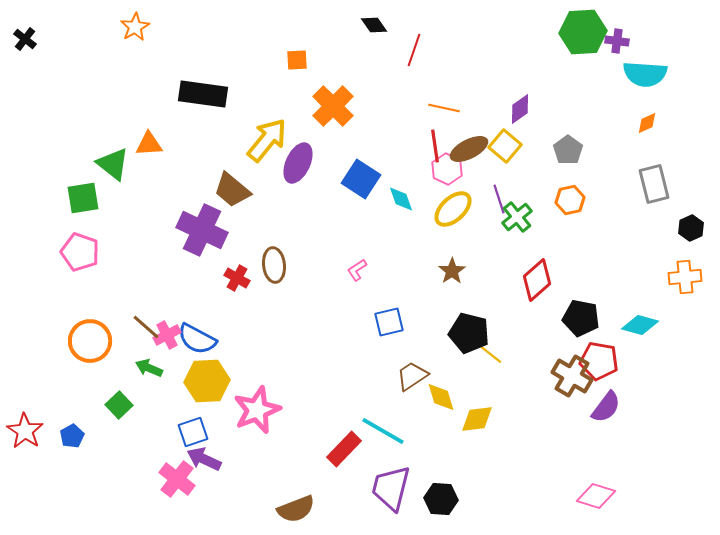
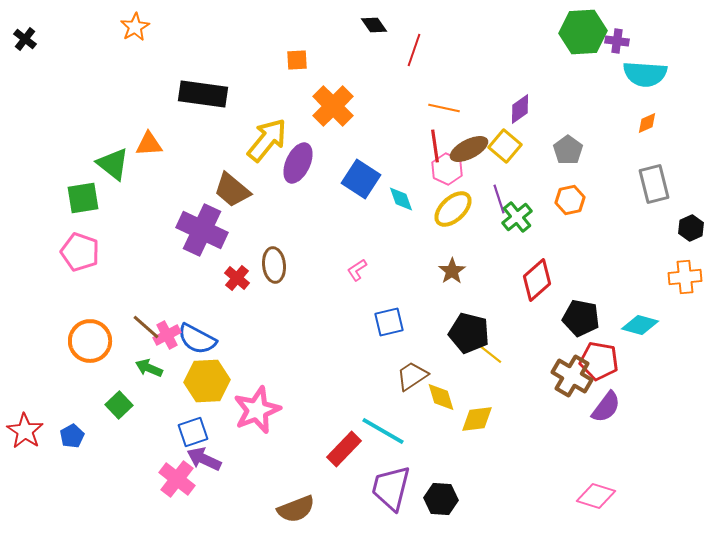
red cross at (237, 278): rotated 10 degrees clockwise
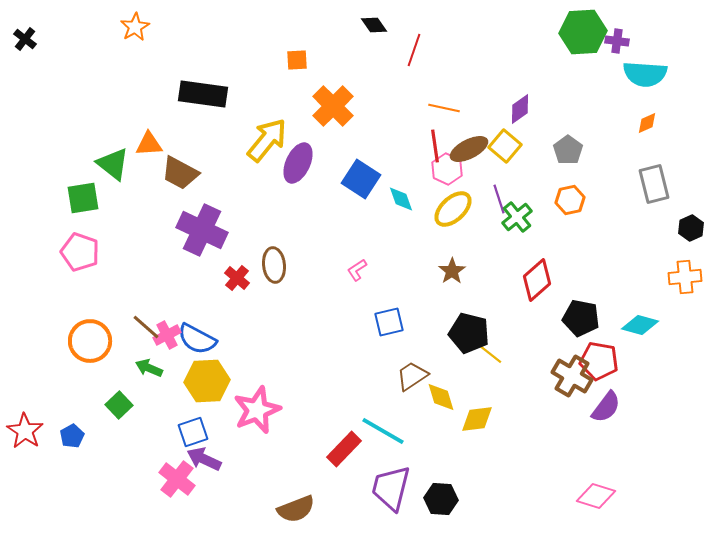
brown trapezoid at (232, 190): moved 52 px left, 17 px up; rotated 12 degrees counterclockwise
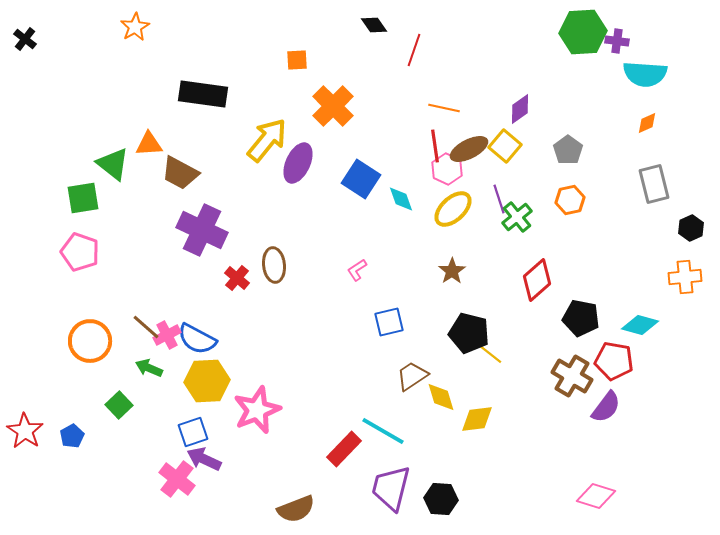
red pentagon at (599, 361): moved 15 px right
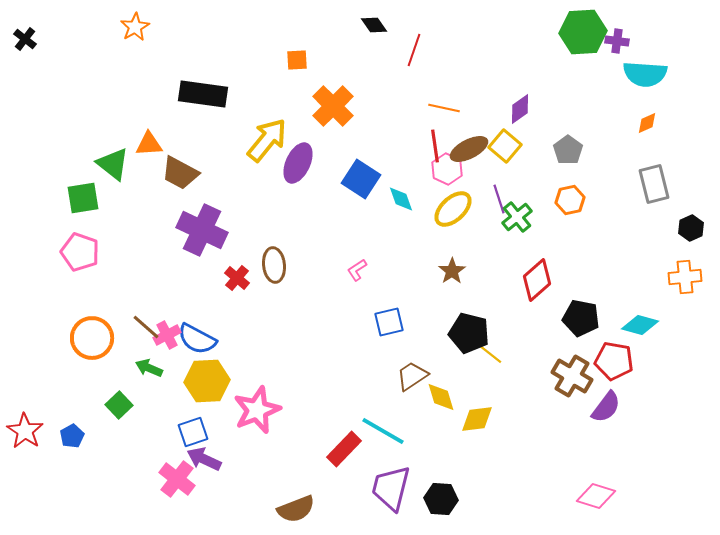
orange circle at (90, 341): moved 2 px right, 3 px up
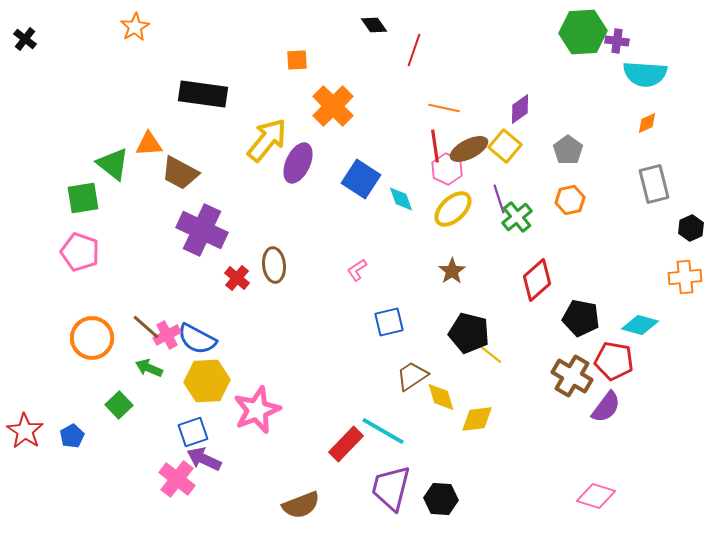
red rectangle at (344, 449): moved 2 px right, 5 px up
brown semicircle at (296, 509): moved 5 px right, 4 px up
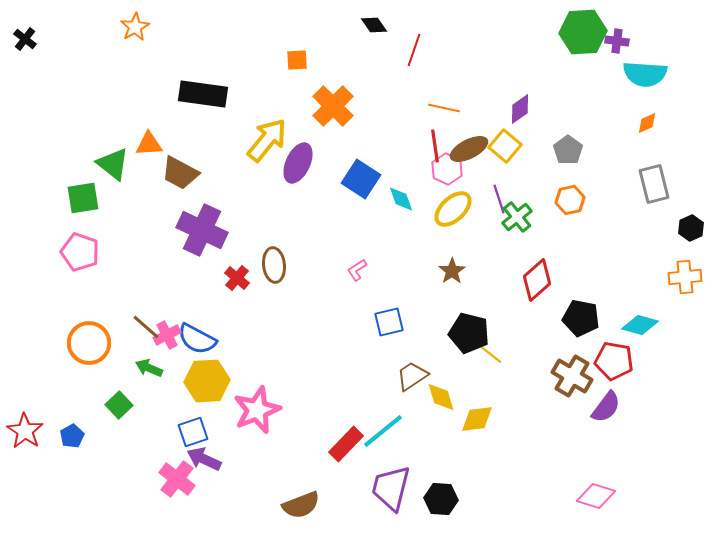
orange circle at (92, 338): moved 3 px left, 5 px down
cyan line at (383, 431): rotated 69 degrees counterclockwise
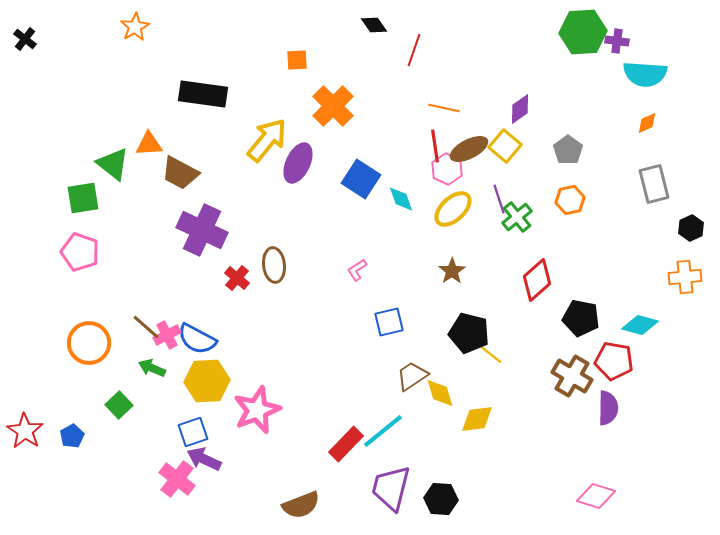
green arrow at (149, 368): moved 3 px right
yellow diamond at (441, 397): moved 1 px left, 4 px up
purple semicircle at (606, 407): moved 2 px right, 1 px down; rotated 36 degrees counterclockwise
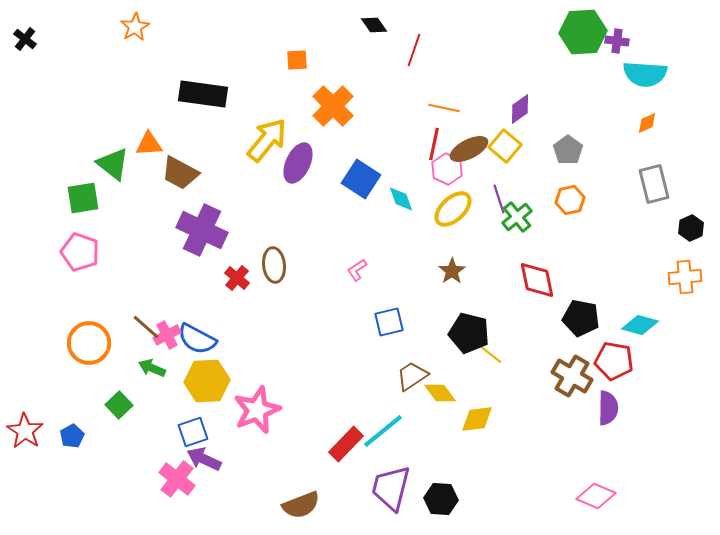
red line at (435, 146): moved 1 px left, 2 px up; rotated 20 degrees clockwise
red diamond at (537, 280): rotated 60 degrees counterclockwise
yellow diamond at (440, 393): rotated 20 degrees counterclockwise
pink diamond at (596, 496): rotated 6 degrees clockwise
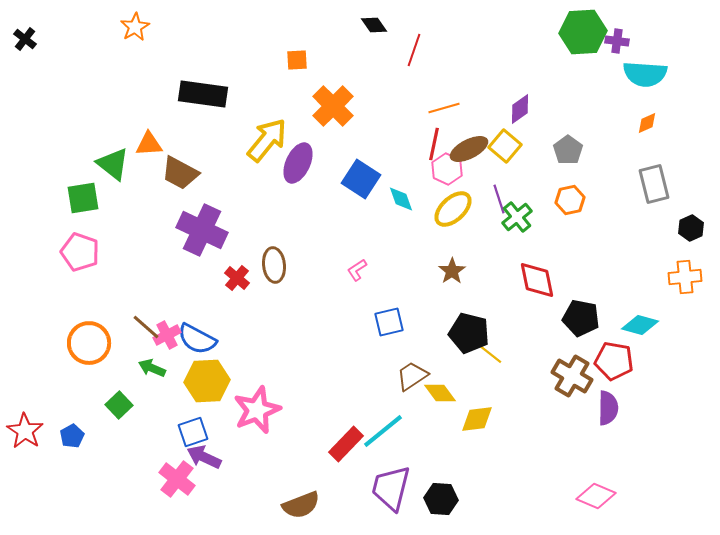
orange line at (444, 108): rotated 28 degrees counterclockwise
purple arrow at (204, 459): moved 2 px up
